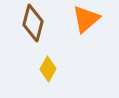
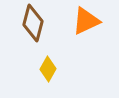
orange triangle: moved 2 px down; rotated 16 degrees clockwise
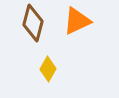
orange triangle: moved 9 px left
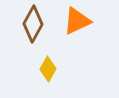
brown diamond: moved 1 px down; rotated 15 degrees clockwise
